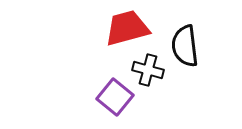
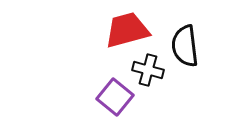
red trapezoid: moved 2 px down
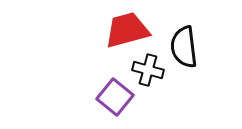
black semicircle: moved 1 px left, 1 px down
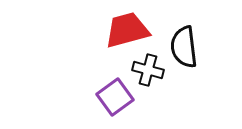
purple square: rotated 15 degrees clockwise
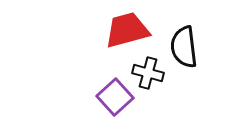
black cross: moved 3 px down
purple square: rotated 6 degrees counterclockwise
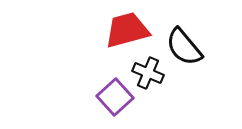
black semicircle: rotated 33 degrees counterclockwise
black cross: rotated 8 degrees clockwise
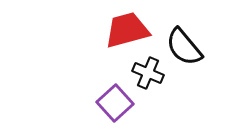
purple square: moved 6 px down
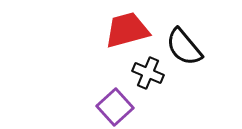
purple square: moved 4 px down
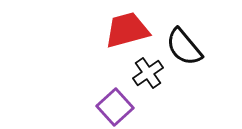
black cross: rotated 32 degrees clockwise
